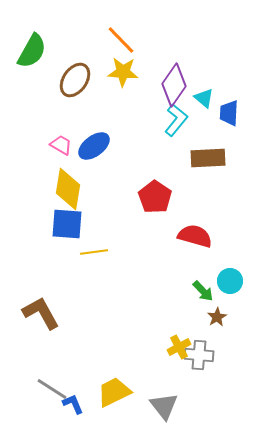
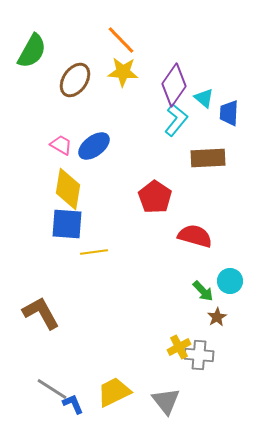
gray triangle: moved 2 px right, 5 px up
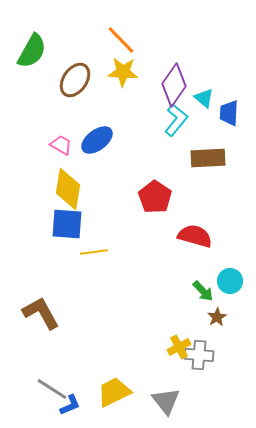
blue ellipse: moved 3 px right, 6 px up
blue L-shape: moved 3 px left, 1 px down; rotated 90 degrees clockwise
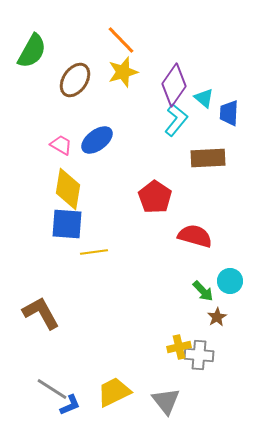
yellow star: rotated 20 degrees counterclockwise
yellow cross: rotated 15 degrees clockwise
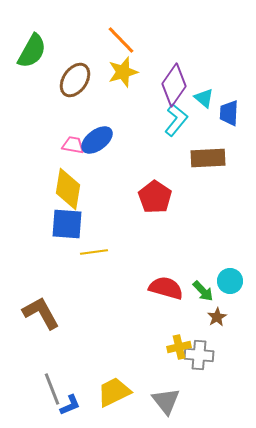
pink trapezoid: moved 12 px right; rotated 20 degrees counterclockwise
red semicircle: moved 29 px left, 52 px down
gray line: rotated 36 degrees clockwise
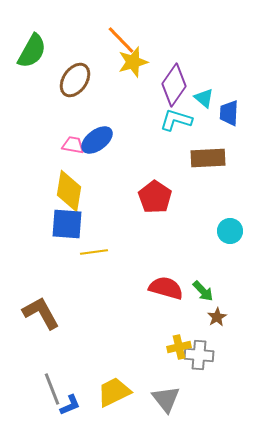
yellow star: moved 10 px right, 10 px up
cyan L-shape: rotated 112 degrees counterclockwise
yellow diamond: moved 1 px right, 2 px down
cyan circle: moved 50 px up
gray triangle: moved 2 px up
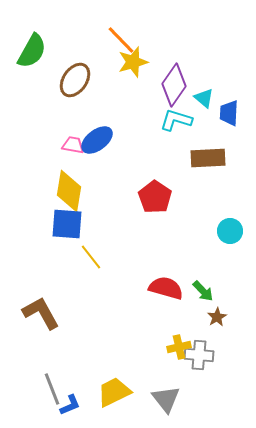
yellow line: moved 3 px left, 5 px down; rotated 60 degrees clockwise
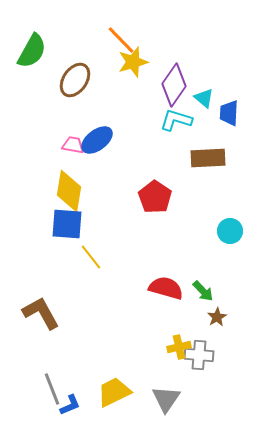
gray triangle: rotated 12 degrees clockwise
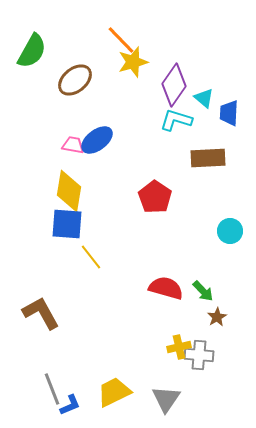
brown ellipse: rotated 16 degrees clockwise
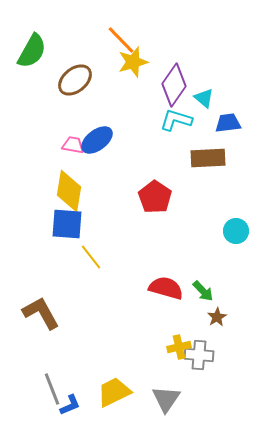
blue trapezoid: moved 1 px left, 10 px down; rotated 80 degrees clockwise
cyan circle: moved 6 px right
